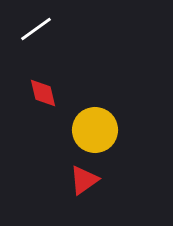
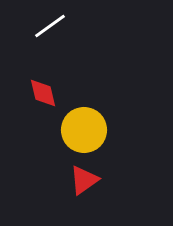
white line: moved 14 px right, 3 px up
yellow circle: moved 11 px left
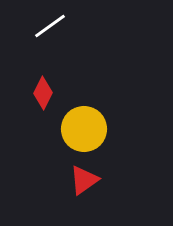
red diamond: rotated 40 degrees clockwise
yellow circle: moved 1 px up
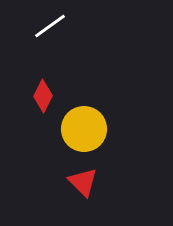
red diamond: moved 3 px down
red triangle: moved 1 px left, 2 px down; rotated 40 degrees counterclockwise
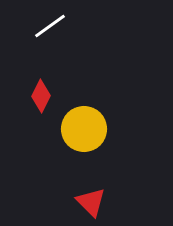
red diamond: moved 2 px left
red triangle: moved 8 px right, 20 px down
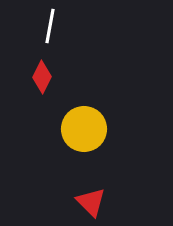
white line: rotated 44 degrees counterclockwise
red diamond: moved 1 px right, 19 px up
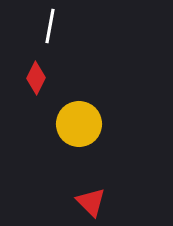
red diamond: moved 6 px left, 1 px down
yellow circle: moved 5 px left, 5 px up
